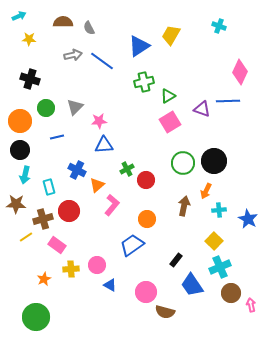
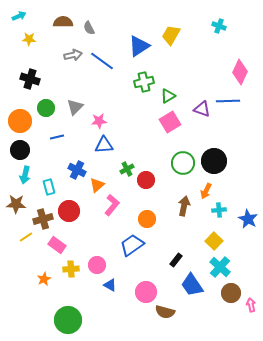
cyan cross at (220, 267): rotated 25 degrees counterclockwise
green circle at (36, 317): moved 32 px right, 3 px down
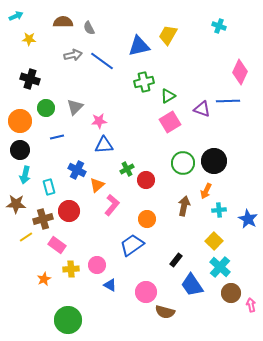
cyan arrow at (19, 16): moved 3 px left
yellow trapezoid at (171, 35): moved 3 px left
blue triangle at (139, 46): rotated 20 degrees clockwise
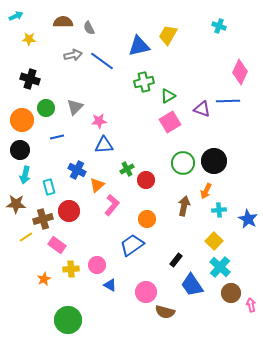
orange circle at (20, 121): moved 2 px right, 1 px up
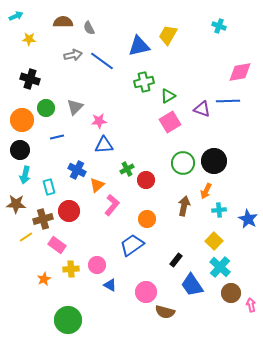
pink diamond at (240, 72): rotated 55 degrees clockwise
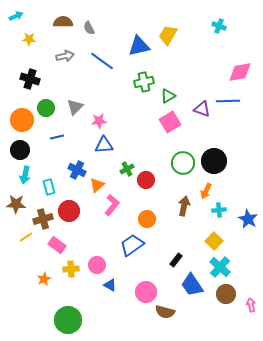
gray arrow at (73, 55): moved 8 px left, 1 px down
brown circle at (231, 293): moved 5 px left, 1 px down
